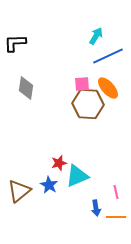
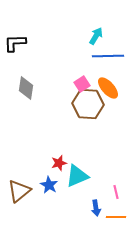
blue line: rotated 24 degrees clockwise
pink square: rotated 28 degrees counterclockwise
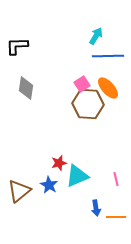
black L-shape: moved 2 px right, 3 px down
pink line: moved 13 px up
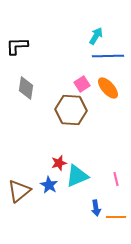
brown hexagon: moved 17 px left, 6 px down
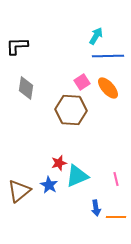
pink square: moved 2 px up
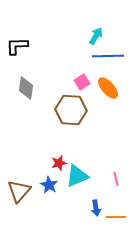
brown triangle: rotated 10 degrees counterclockwise
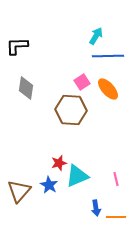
orange ellipse: moved 1 px down
